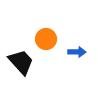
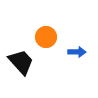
orange circle: moved 2 px up
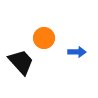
orange circle: moved 2 px left, 1 px down
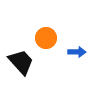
orange circle: moved 2 px right
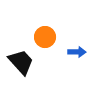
orange circle: moved 1 px left, 1 px up
